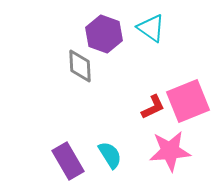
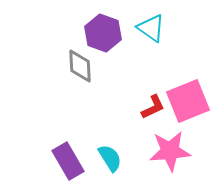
purple hexagon: moved 1 px left, 1 px up
cyan semicircle: moved 3 px down
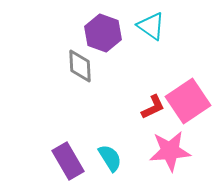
cyan triangle: moved 2 px up
pink square: rotated 12 degrees counterclockwise
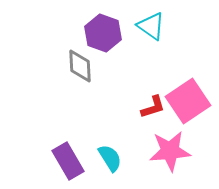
red L-shape: rotated 8 degrees clockwise
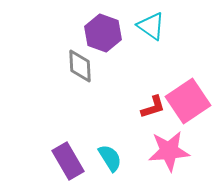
pink star: moved 1 px left
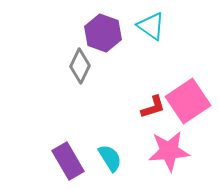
gray diamond: rotated 28 degrees clockwise
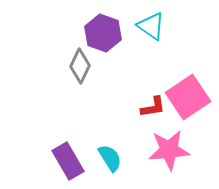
pink square: moved 4 px up
red L-shape: rotated 8 degrees clockwise
pink star: moved 1 px up
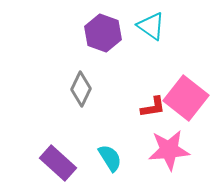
gray diamond: moved 1 px right, 23 px down
pink square: moved 2 px left, 1 px down; rotated 18 degrees counterclockwise
purple rectangle: moved 10 px left, 2 px down; rotated 18 degrees counterclockwise
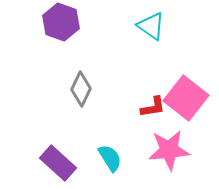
purple hexagon: moved 42 px left, 11 px up
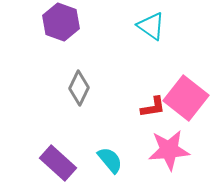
gray diamond: moved 2 px left, 1 px up
cyan semicircle: moved 2 px down; rotated 8 degrees counterclockwise
